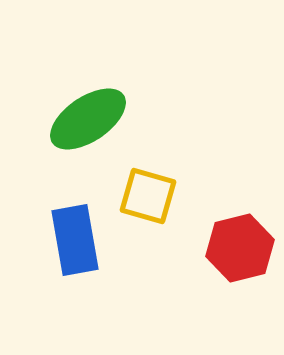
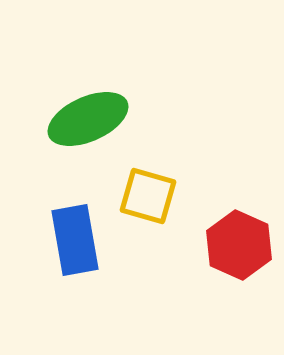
green ellipse: rotated 10 degrees clockwise
red hexagon: moved 1 px left, 3 px up; rotated 22 degrees counterclockwise
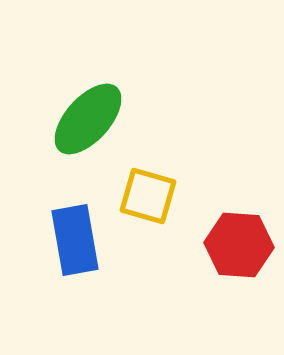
green ellipse: rotated 24 degrees counterclockwise
red hexagon: rotated 20 degrees counterclockwise
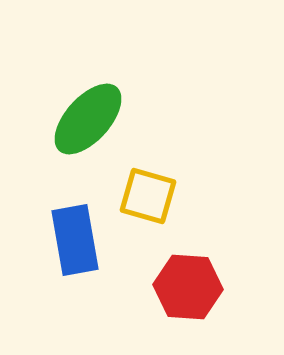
red hexagon: moved 51 px left, 42 px down
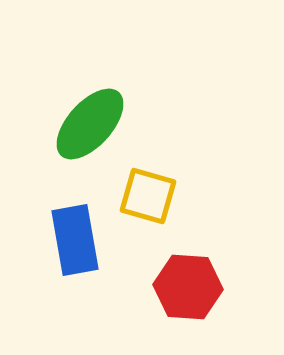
green ellipse: moved 2 px right, 5 px down
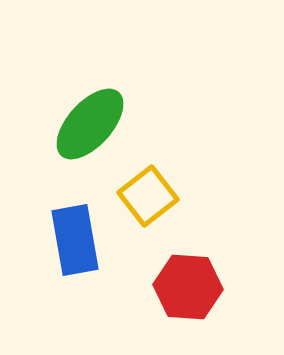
yellow square: rotated 36 degrees clockwise
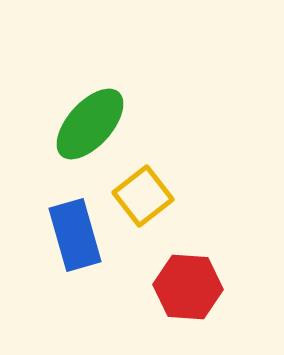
yellow square: moved 5 px left
blue rectangle: moved 5 px up; rotated 6 degrees counterclockwise
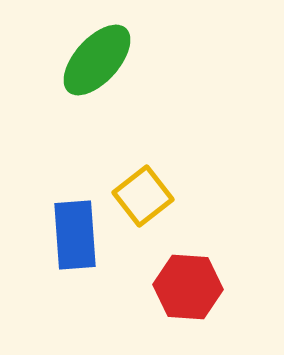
green ellipse: moved 7 px right, 64 px up
blue rectangle: rotated 12 degrees clockwise
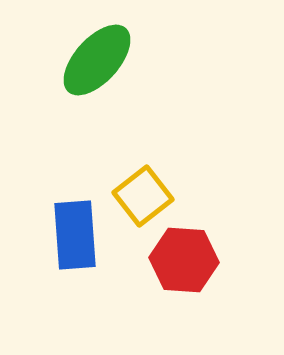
red hexagon: moved 4 px left, 27 px up
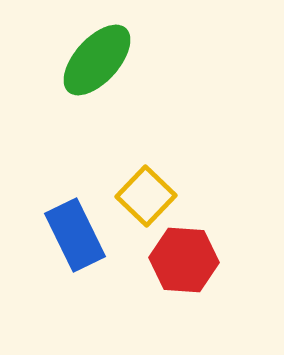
yellow square: moved 3 px right; rotated 8 degrees counterclockwise
blue rectangle: rotated 22 degrees counterclockwise
